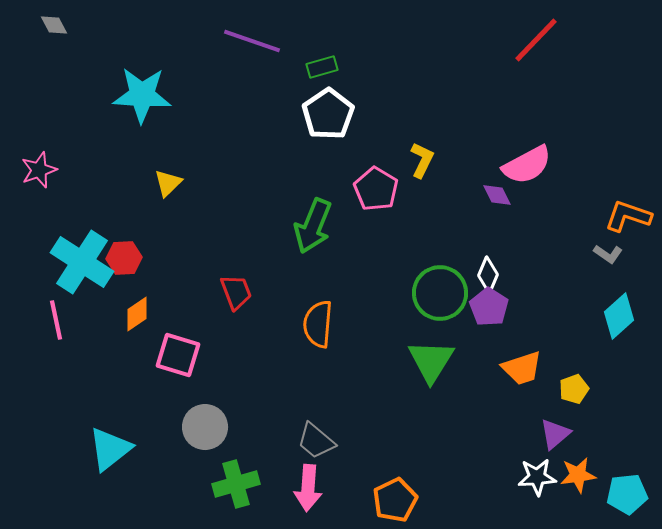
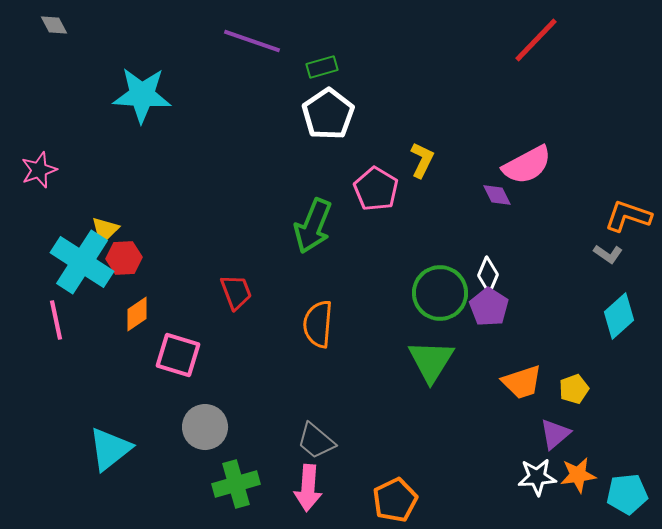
yellow triangle: moved 63 px left, 47 px down
orange trapezoid: moved 14 px down
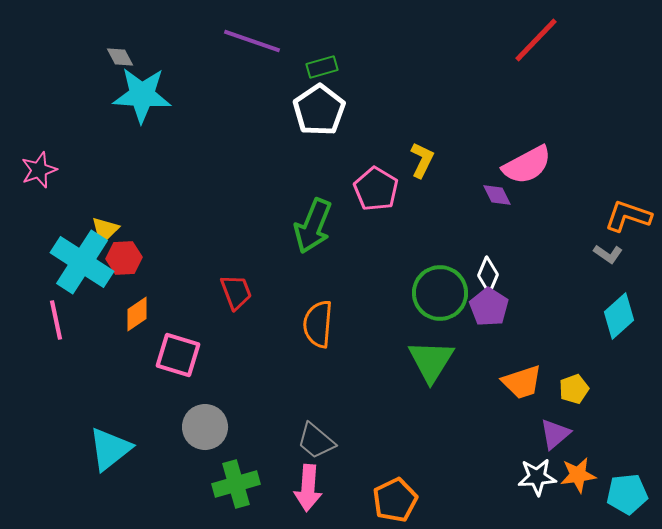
gray diamond: moved 66 px right, 32 px down
white pentagon: moved 9 px left, 4 px up
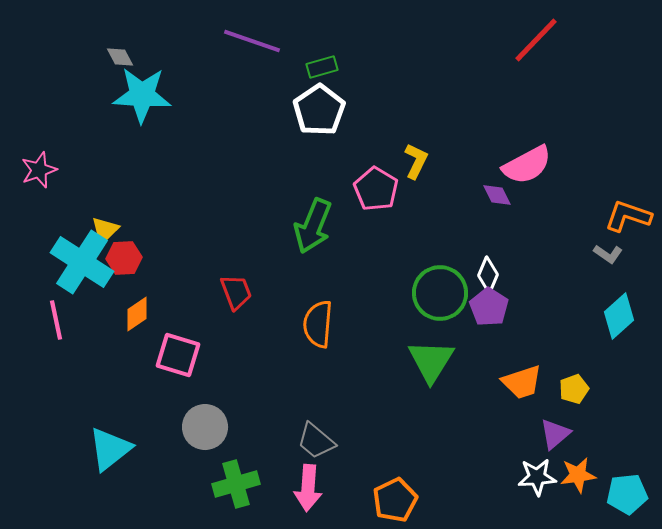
yellow L-shape: moved 6 px left, 1 px down
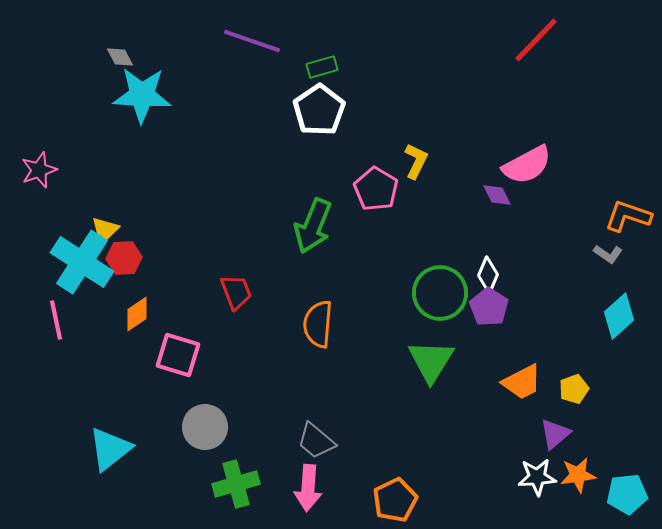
orange trapezoid: rotated 9 degrees counterclockwise
